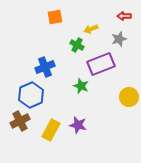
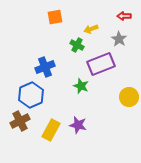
gray star: rotated 21 degrees counterclockwise
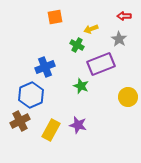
yellow circle: moved 1 px left
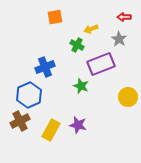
red arrow: moved 1 px down
blue hexagon: moved 2 px left
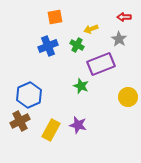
blue cross: moved 3 px right, 21 px up
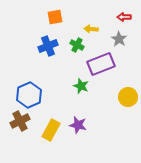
yellow arrow: rotated 24 degrees clockwise
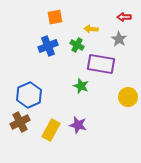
purple rectangle: rotated 32 degrees clockwise
brown cross: moved 1 px down
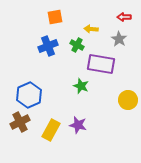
yellow circle: moved 3 px down
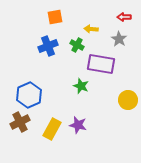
yellow rectangle: moved 1 px right, 1 px up
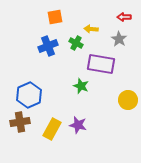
green cross: moved 1 px left, 2 px up
brown cross: rotated 18 degrees clockwise
